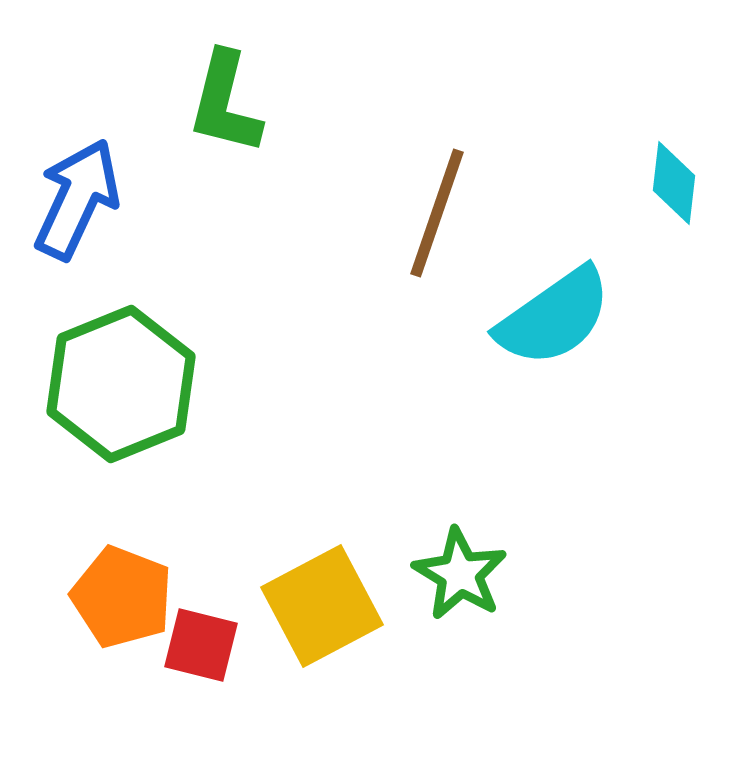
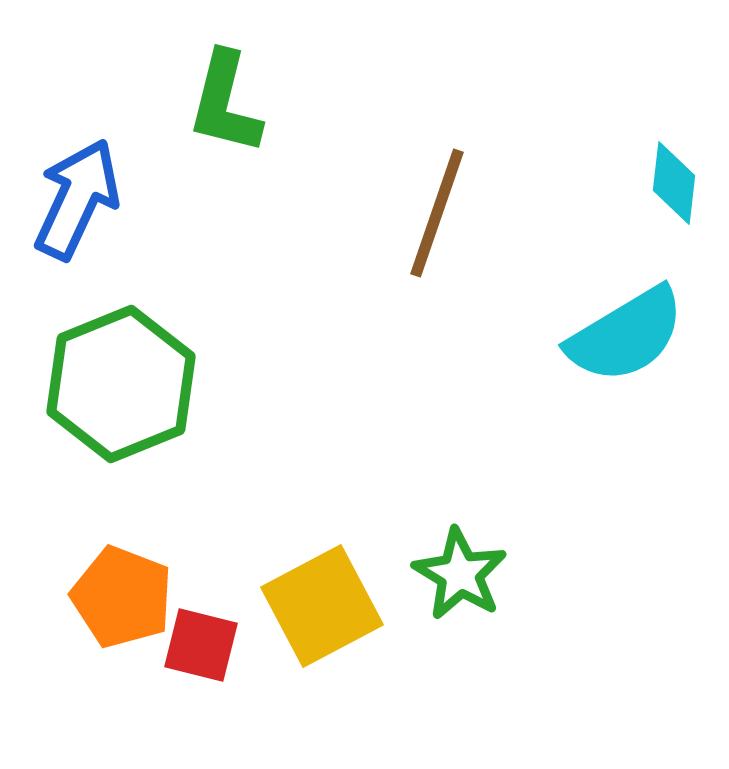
cyan semicircle: moved 72 px right, 18 px down; rotated 4 degrees clockwise
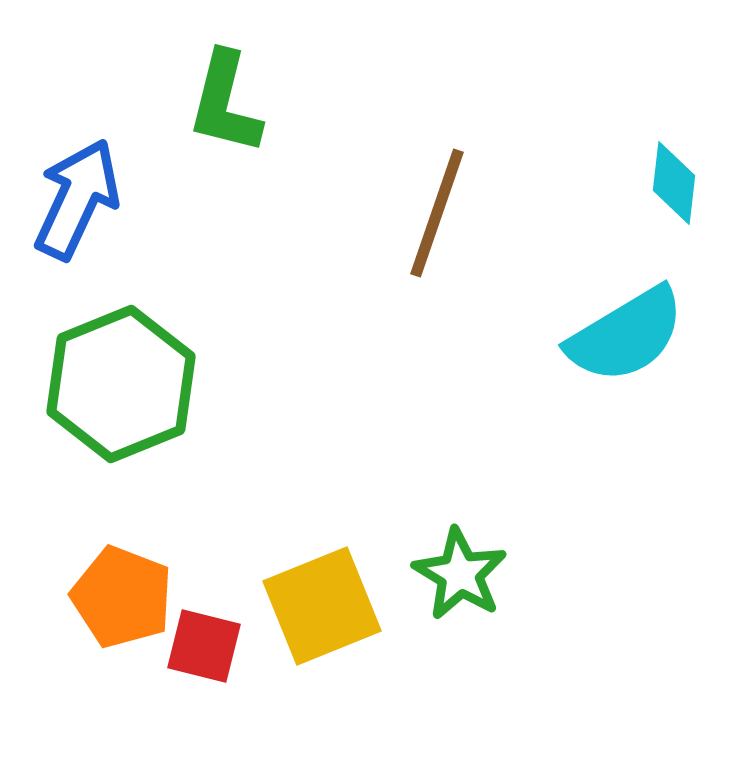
yellow square: rotated 6 degrees clockwise
red square: moved 3 px right, 1 px down
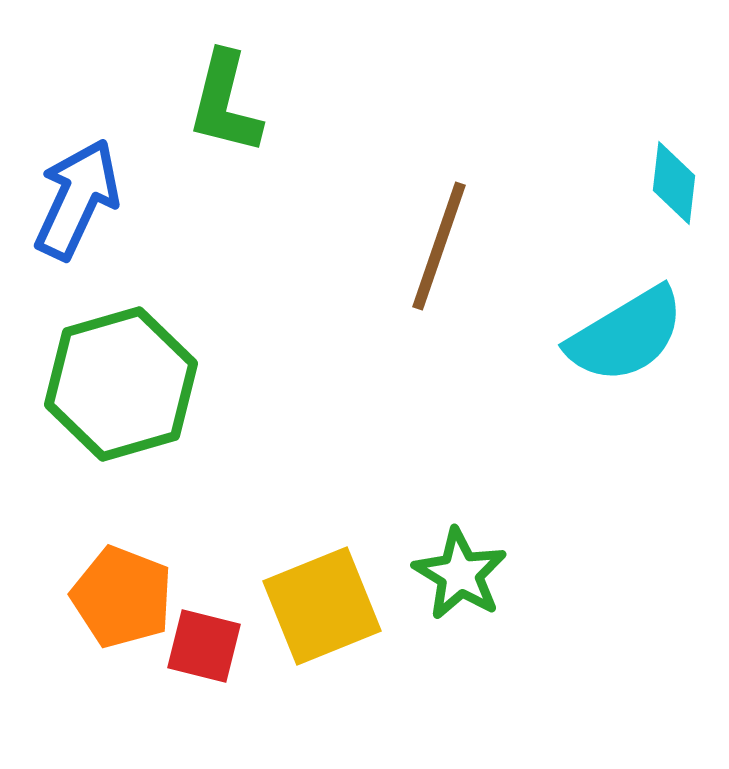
brown line: moved 2 px right, 33 px down
green hexagon: rotated 6 degrees clockwise
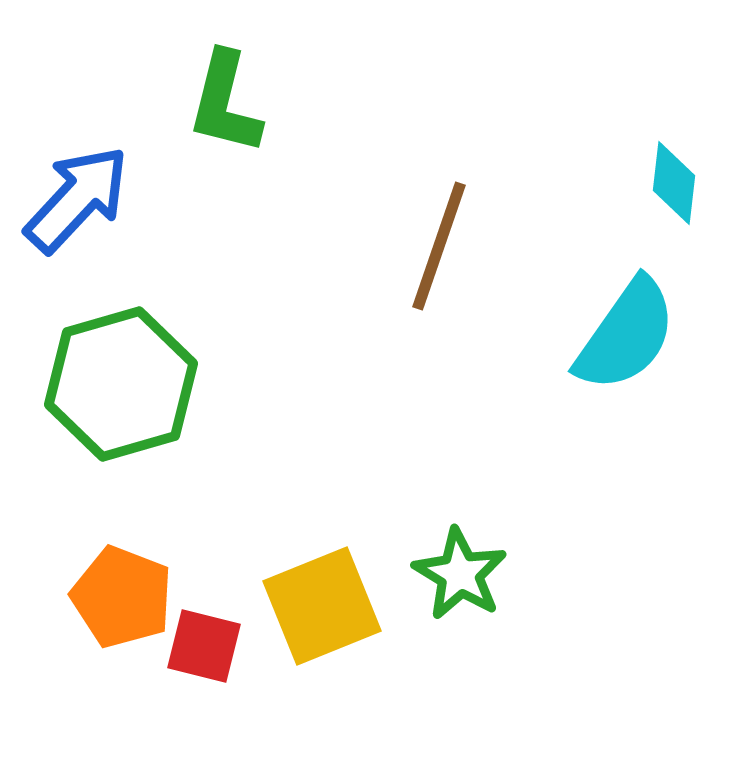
blue arrow: rotated 18 degrees clockwise
cyan semicircle: rotated 24 degrees counterclockwise
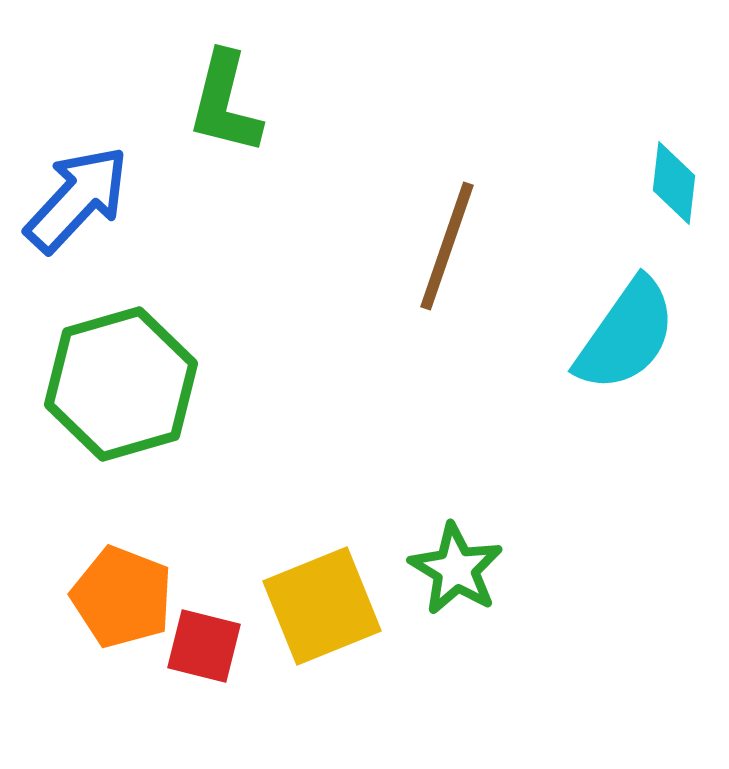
brown line: moved 8 px right
green star: moved 4 px left, 5 px up
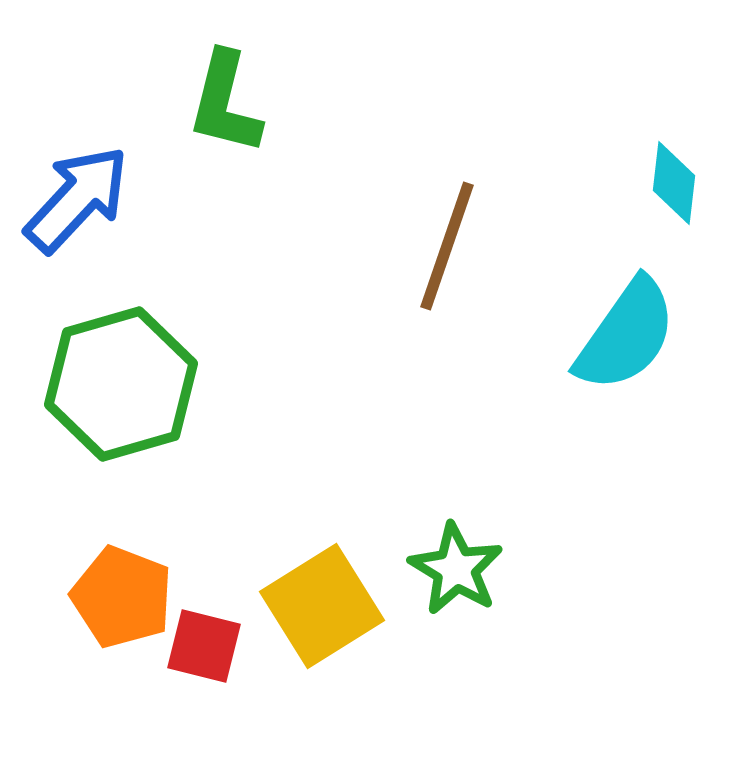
yellow square: rotated 10 degrees counterclockwise
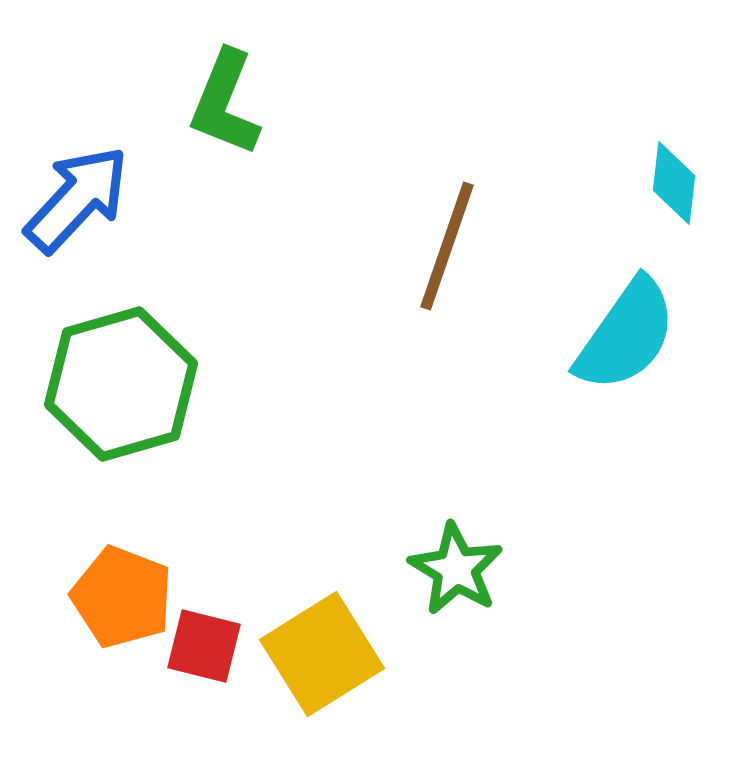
green L-shape: rotated 8 degrees clockwise
yellow square: moved 48 px down
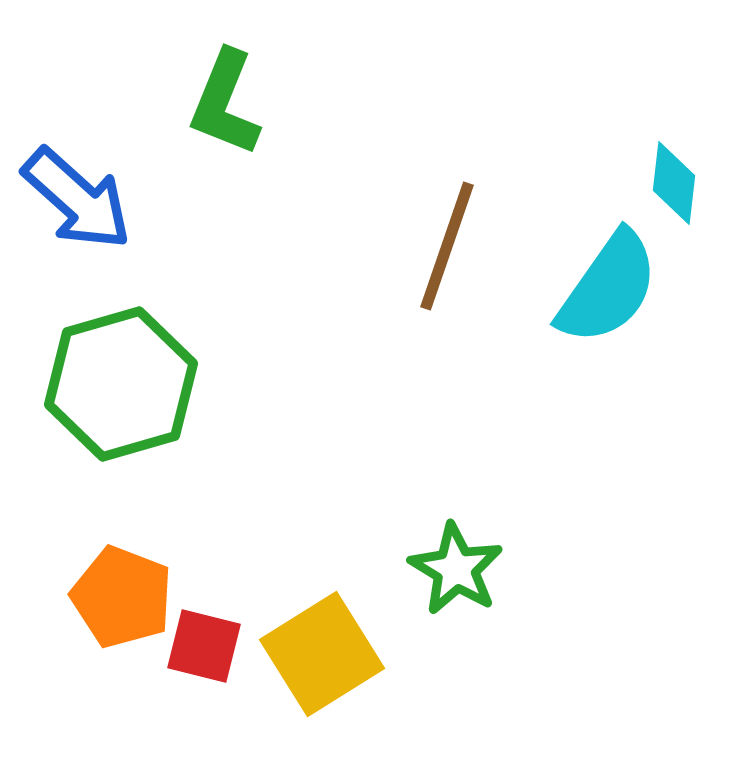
blue arrow: rotated 89 degrees clockwise
cyan semicircle: moved 18 px left, 47 px up
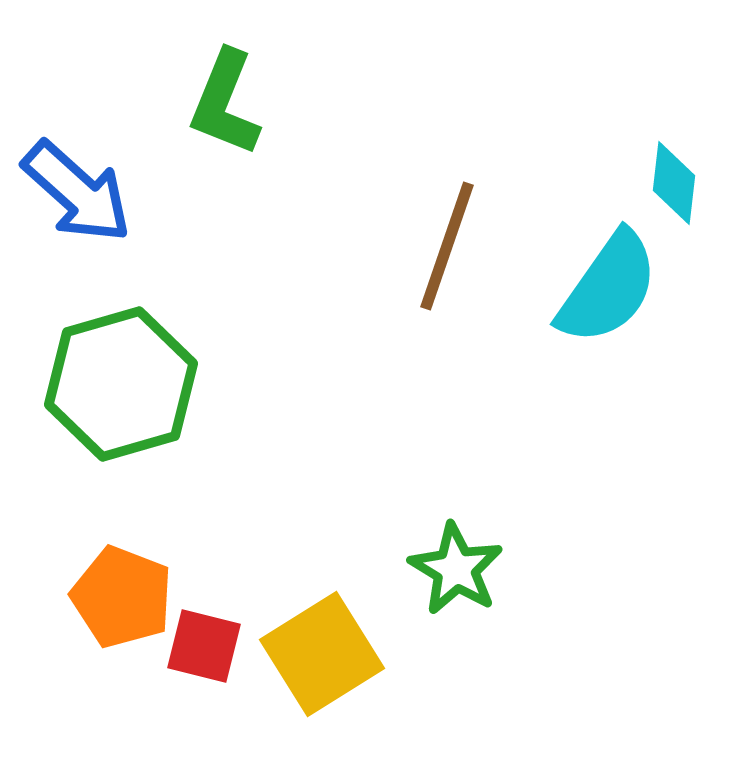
blue arrow: moved 7 px up
